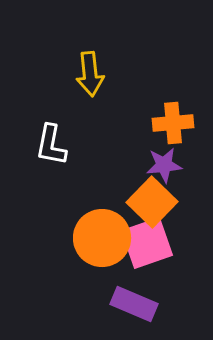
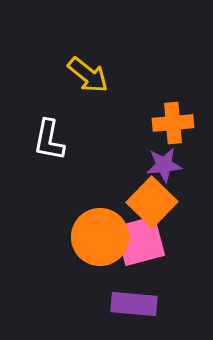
yellow arrow: moved 2 px left, 1 px down; rotated 45 degrees counterclockwise
white L-shape: moved 2 px left, 5 px up
orange circle: moved 2 px left, 1 px up
pink square: moved 7 px left, 2 px up; rotated 4 degrees clockwise
purple rectangle: rotated 18 degrees counterclockwise
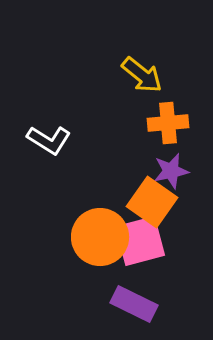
yellow arrow: moved 54 px right
orange cross: moved 5 px left
white L-shape: rotated 69 degrees counterclockwise
purple star: moved 7 px right, 6 px down; rotated 6 degrees counterclockwise
orange square: rotated 9 degrees counterclockwise
purple rectangle: rotated 21 degrees clockwise
